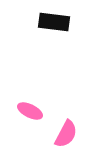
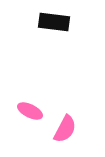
pink semicircle: moved 1 px left, 5 px up
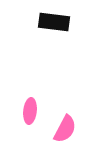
pink ellipse: rotated 70 degrees clockwise
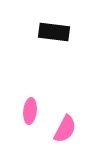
black rectangle: moved 10 px down
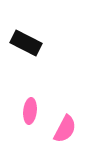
black rectangle: moved 28 px left, 11 px down; rotated 20 degrees clockwise
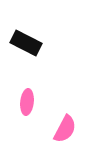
pink ellipse: moved 3 px left, 9 px up
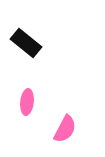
black rectangle: rotated 12 degrees clockwise
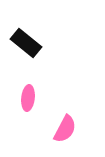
pink ellipse: moved 1 px right, 4 px up
